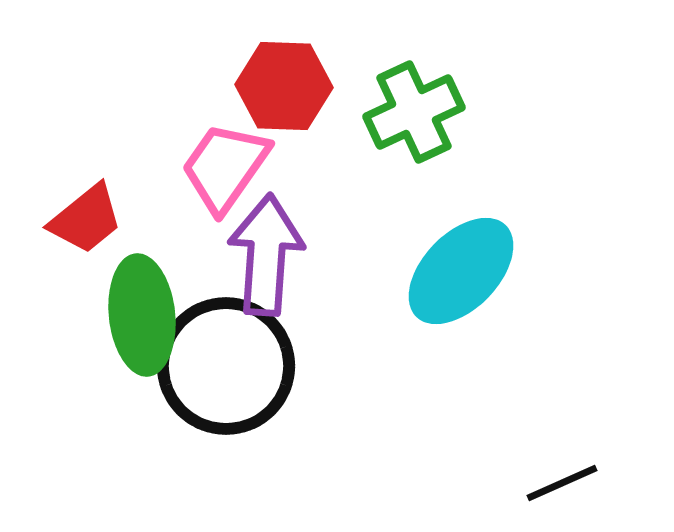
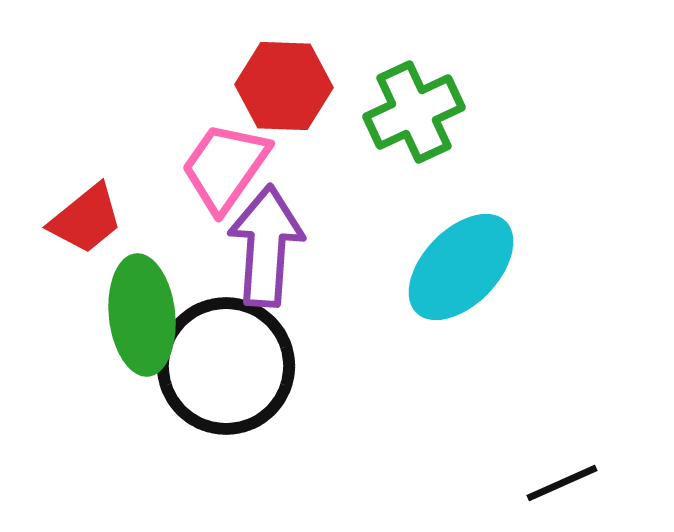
purple arrow: moved 9 px up
cyan ellipse: moved 4 px up
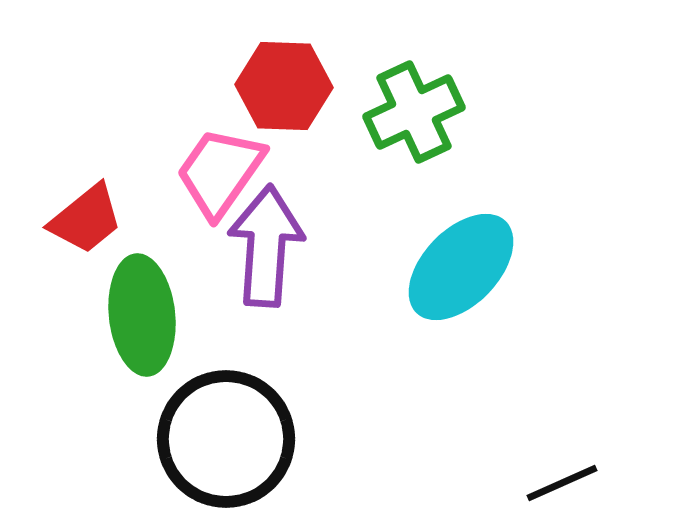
pink trapezoid: moved 5 px left, 5 px down
black circle: moved 73 px down
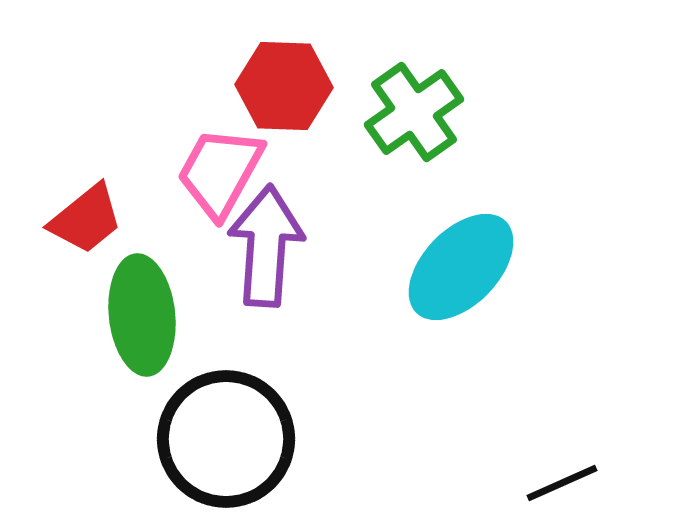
green cross: rotated 10 degrees counterclockwise
pink trapezoid: rotated 6 degrees counterclockwise
